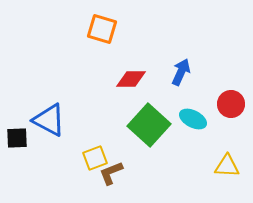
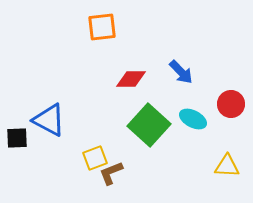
orange square: moved 2 px up; rotated 24 degrees counterclockwise
blue arrow: rotated 112 degrees clockwise
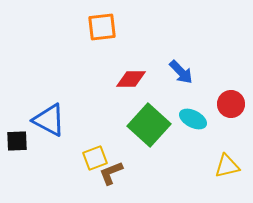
black square: moved 3 px down
yellow triangle: rotated 16 degrees counterclockwise
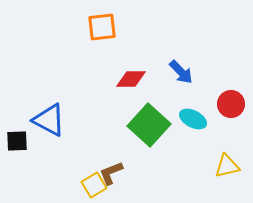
yellow square: moved 1 px left, 27 px down; rotated 10 degrees counterclockwise
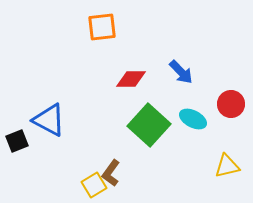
black square: rotated 20 degrees counterclockwise
brown L-shape: rotated 32 degrees counterclockwise
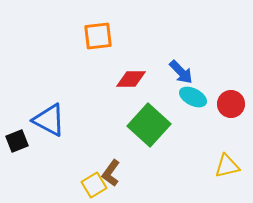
orange square: moved 4 px left, 9 px down
cyan ellipse: moved 22 px up
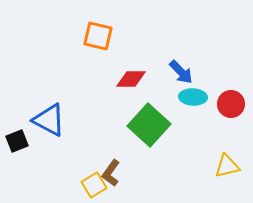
orange square: rotated 20 degrees clockwise
cyan ellipse: rotated 24 degrees counterclockwise
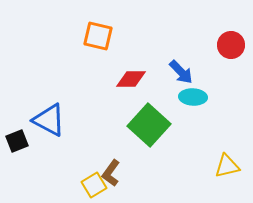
red circle: moved 59 px up
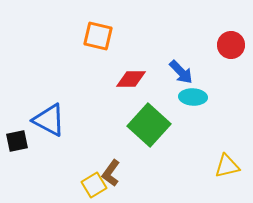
black square: rotated 10 degrees clockwise
